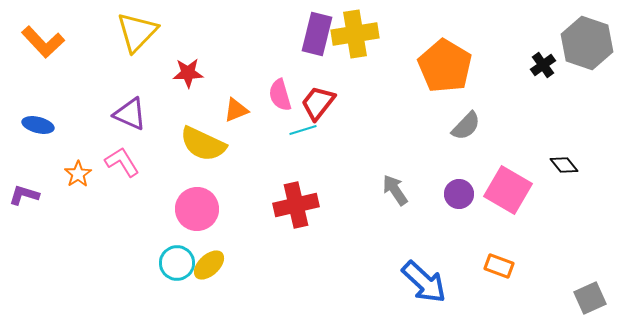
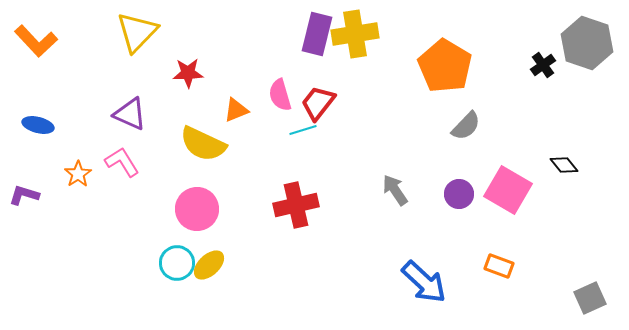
orange L-shape: moved 7 px left, 1 px up
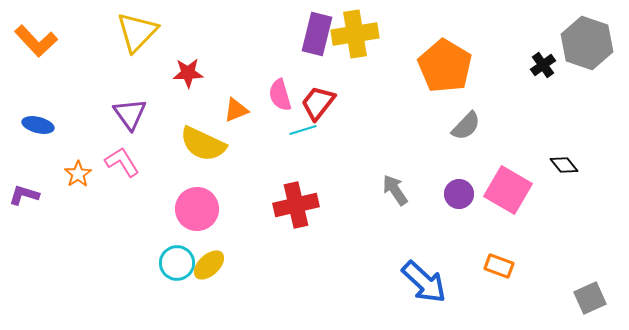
purple triangle: rotated 30 degrees clockwise
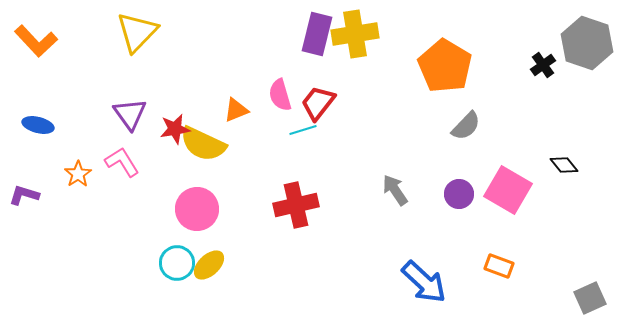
red star: moved 13 px left, 56 px down; rotated 8 degrees counterclockwise
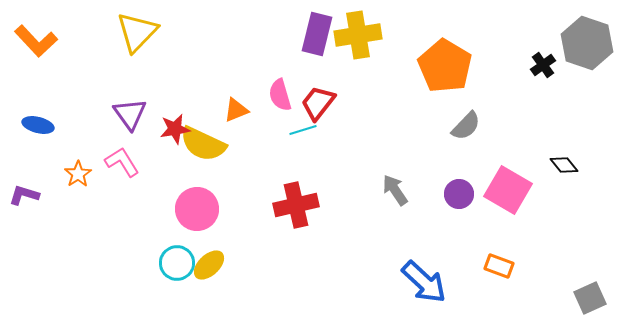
yellow cross: moved 3 px right, 1 px down
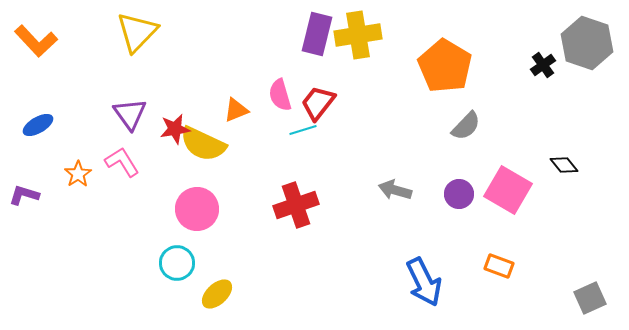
blue ellipse: rotated 44 degrees counterclockwise
gray arrow: rotated 40 degrees counterclockwise
red cross: rotated 6 degrees counterclockwise
yellow ellipse: moved 8 px right, 29 px down
blue arrow: rotated 21 degrees clockwise
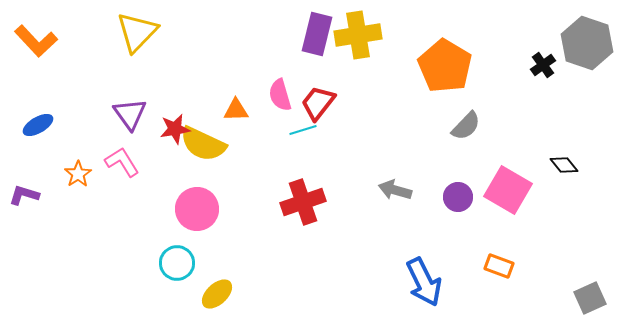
orange triangle: rotated 20 degrees clockwise
purple circle: moved 1 px left, 3 px down
red cross: moved 7 px right, 3 px up
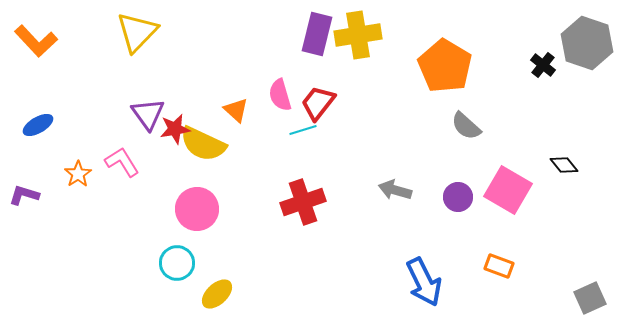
black cross: rotated 15 degrees counterclockwise
orange triangle: rotated 44 degrees clockwise
purple triangle: moved 18 px right
gray semicircle: rotated 88 degrees clockwise
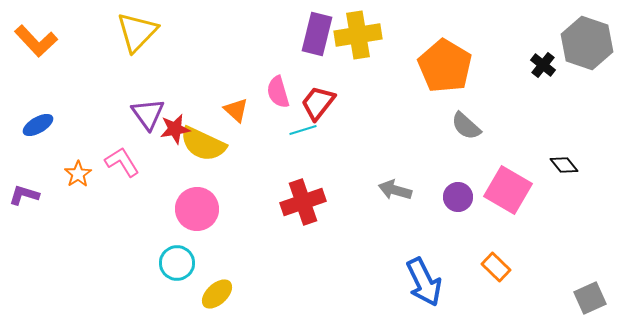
pink semicircle: moved 2 px left, 3 px up
orange rectangle: moved 3 px left, 1 px down; rotated 24 degrees clockwise
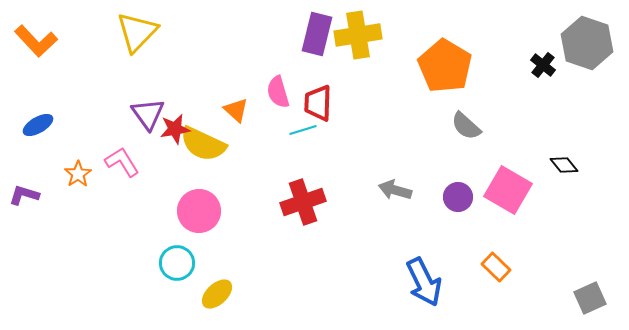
red trapezoid: rotated 36 degrees counterclockwise
pink circle: moved 2 px right, 2 px down
